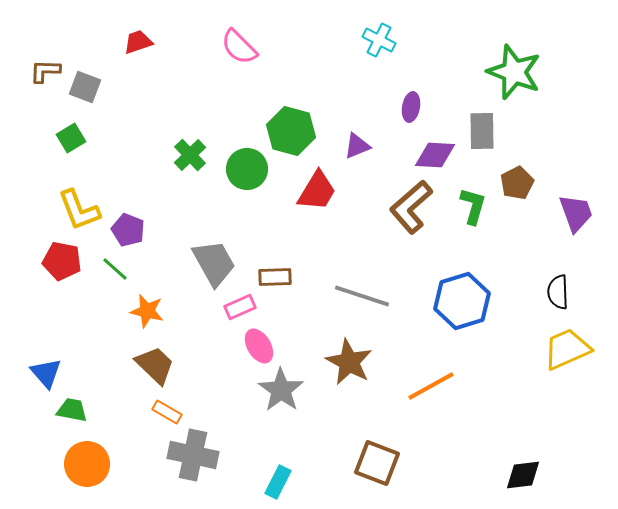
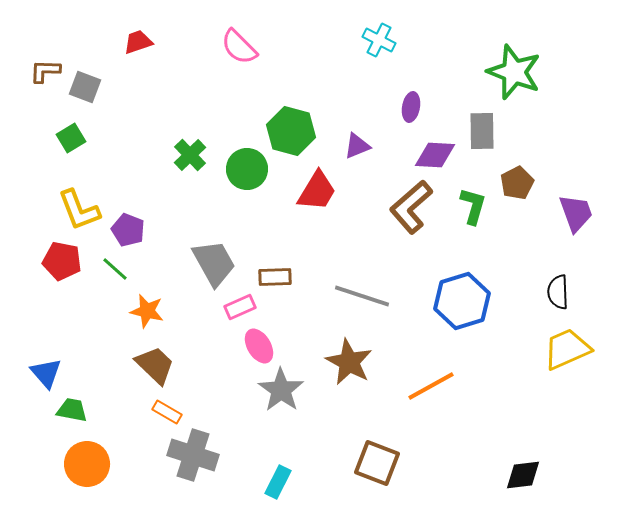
gray cross at (193, 455): rotated 6 degrees clockwise
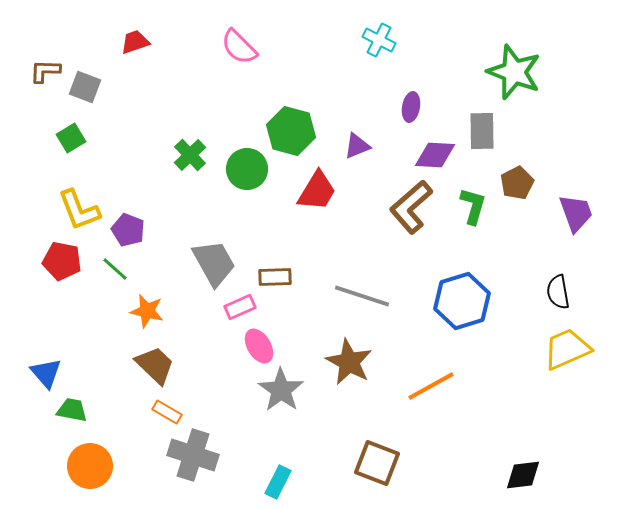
red trapezoid at (138, 42): moved 3 px left
black semicircle at (558, 292): rotated 8 degrees counterclockwise
orange circle at (87, 464): moved 3 px right, 2 px down
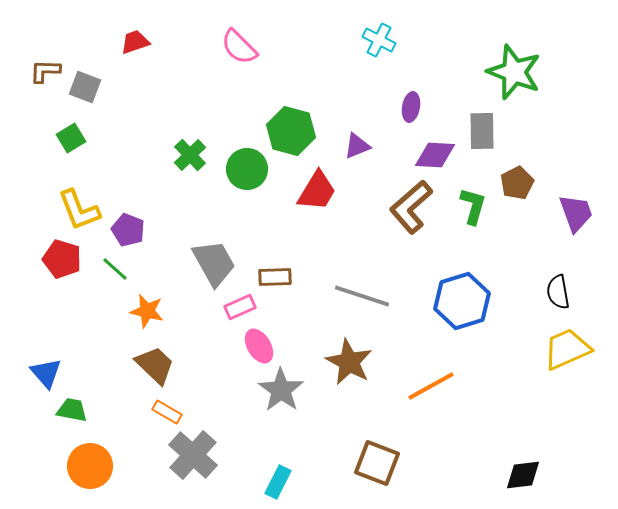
red pentagon at (62, 261): moved 2 px up; rotated 6 degrees clockwise
gray cross at (193, 455): rotated 24 degrees clockwise
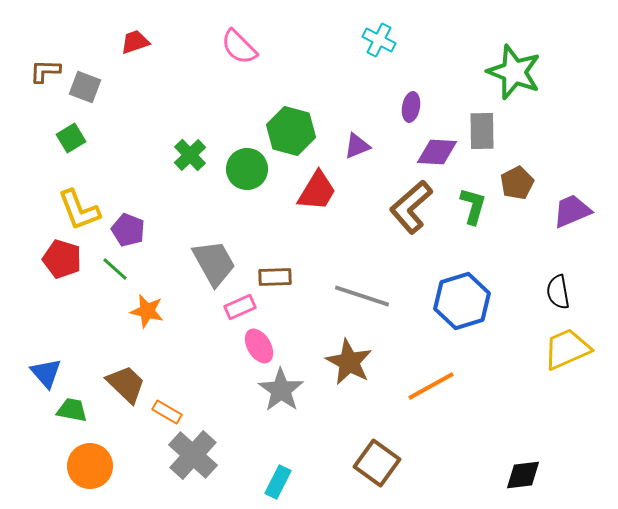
purple diamond at (435, 155): moved 2 px right, 3 px up
purple trapezoid at (576, 213): moved 4 px left, 2 px up; rotated 93 degrees counterclockwise
brown trapezoid at (155, 365): moved 29 px left, 19 px down
brown square at (377, 463): rotated 15 degrees clockwise
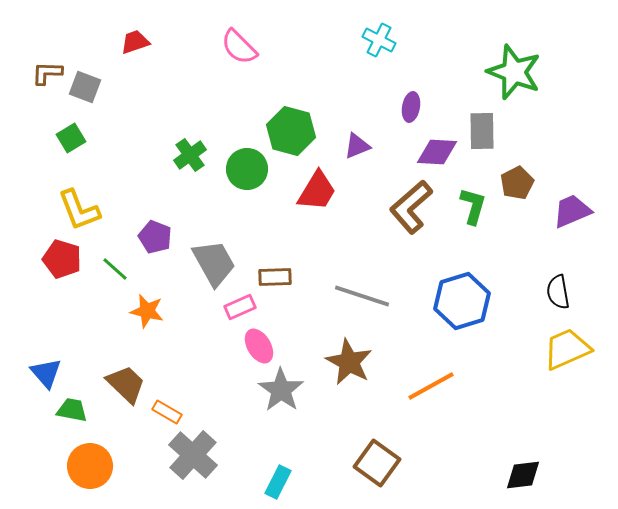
brown L-shape at (45, 71): moved 2 px right, 2 px down
green cross at (190, 155): rotated 8 degrees clockwise
purple pentagon at (128, 230): moved 27 px right, 7 px down
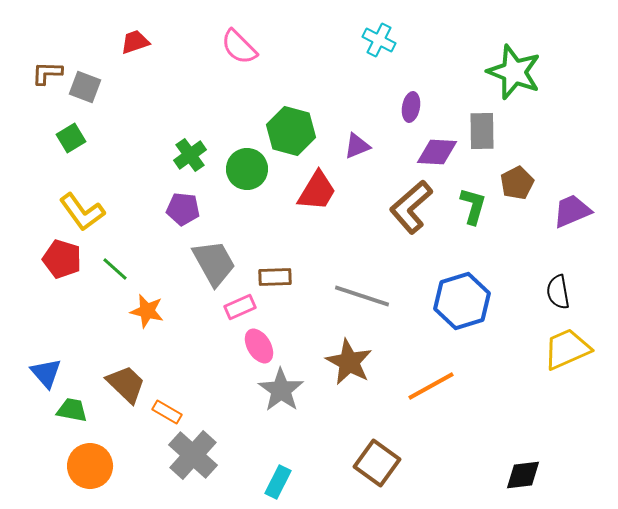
yellow L-shape at (79, 210): moved 3 px right, 2 px down; rotated 15 degrees counterclockwise
purple pentagon at (155, 237): moved 28 px right, 28 px up; rotated 16 degrees counterclockwise
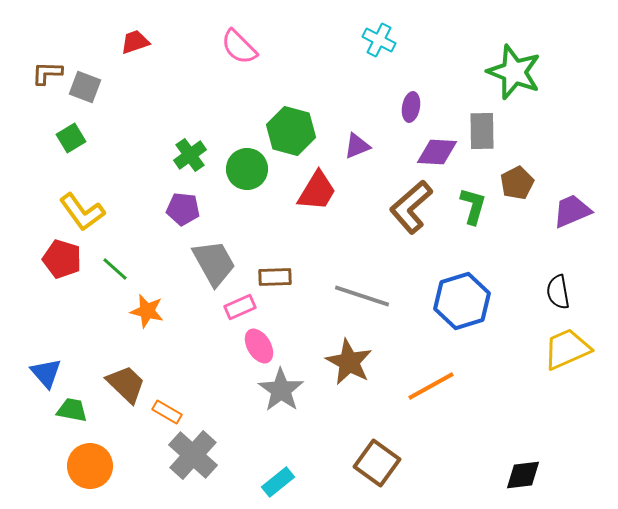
cyan rectangle at (278, 482): rotated 24 degrees clockwise
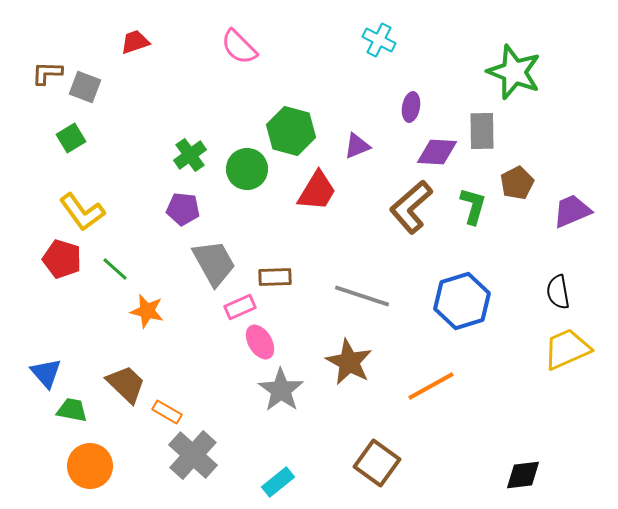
pink ellipse at (259, 346): moved 1 px right, 4 px up
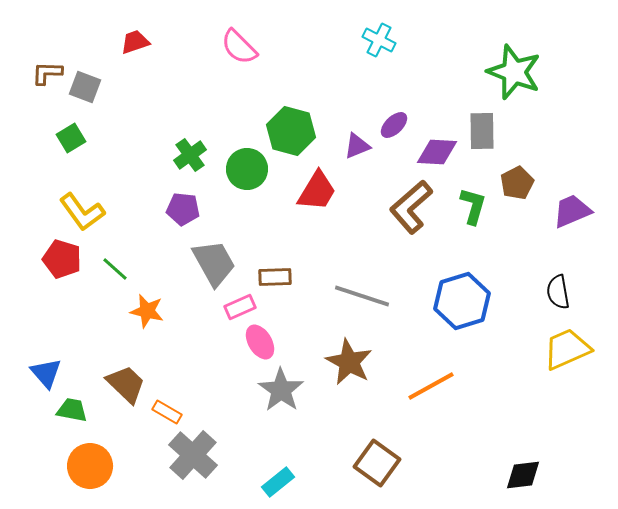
purple ellipse at (411, 107): moved 17 px left, 18 px down; rotated 36 degrees clockwise
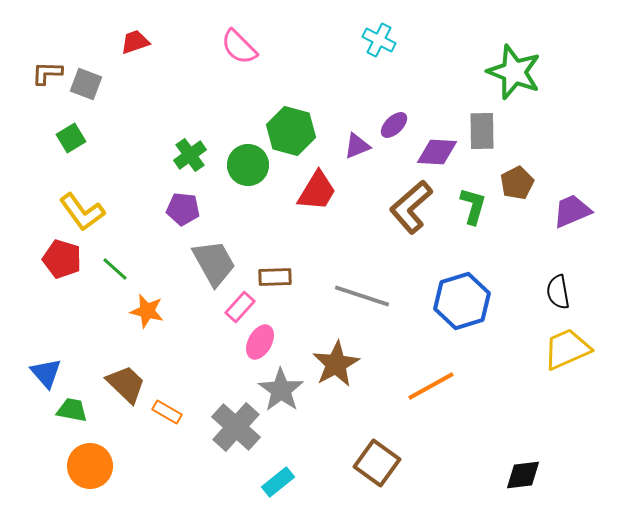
gray square at (85, 87): moved 1 px right, 3 px up
green circle at (247, 169): moved 1 px right, 4 px up
pink rectangle at (240, 307): rotated 24 degrees counterclockwise
pink ellipse at (260, 342): rotated 60 degrees clockwise
brown star at (349, 362): moved 13 px left, 2 px down; rotated 15 degrees clockwise
gray cross at (193, 455): moved 43 px right, 28 px up
